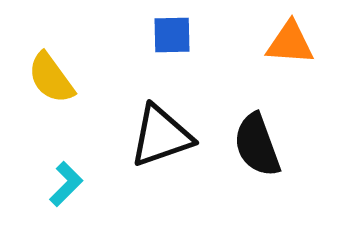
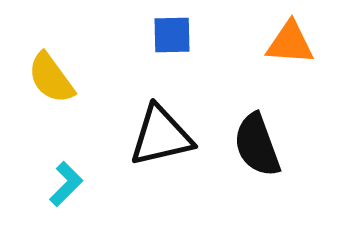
black triangle: rotated 6 degrees clockwise
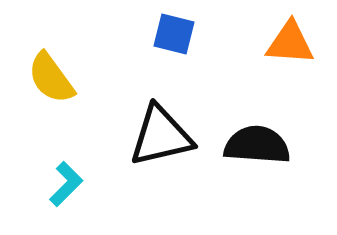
blue square: moved 2 px right, 1 px up; rotated 15 degrees clockwise
black semicircle: rotated 114 degrees clockwise
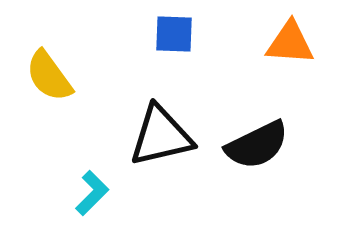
blue square: rotated 12 degrees counterclockwise
yellow semicircle: moved 2 px left, 2 px up
black semicircle: rotated 150 degrees clockwise
cyan L-shape: moved 26 px right, 9 px down
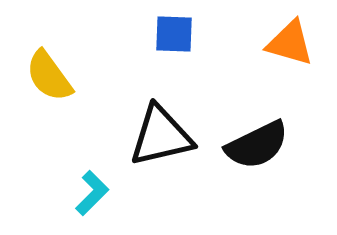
orange triangle: rotated 12 degrees clockwise
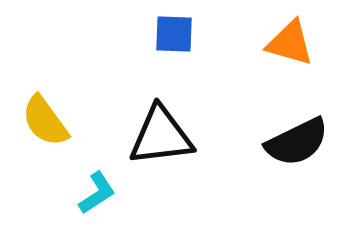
yellow semicircle: moved 4 px left, 45 px down
black triangle: rotated 6 degrees clockwise
black semicircle: moved 40 px right, 3 px up
cyan L-shape: moved 5 px right; rotated 12 degrees clockwise
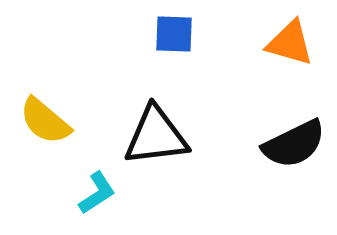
yellow semicircle: rotated 14 degrees counterclockwise
black triangle: moved 5 px left
black semicircle: moved 3 px left, 2 px down
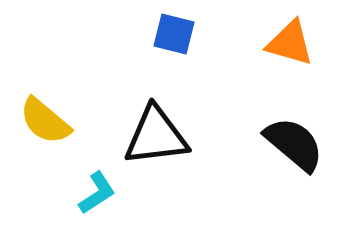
blue square: rotated 12 degrees clockwise
black semicircle: rotated 114 degrees counterclockwise
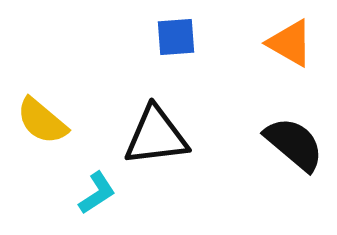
blue square: moved 2 px right, 3 px down; rotated 18 degrees counterclockwise
orange triangle: rotated 14 degrees clockwise
yellow semicircle: moved 3 px left
